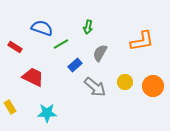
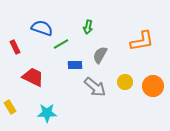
red rectangle: rotated 32 degrees clockwise
gray semicircle: moved 2 px down
blue rectangle: rotated 40 degrees clockwise
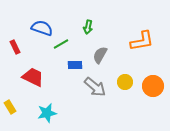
cyan star: rotated 12 degrees counterclockwise
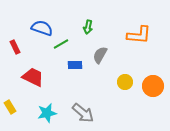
orange L-shape: moved 3 px left, 6 px up; rotated 15 degrees clockwise
gray arrow: moved 12 px left, 26 px down
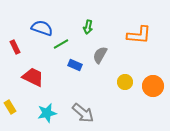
blue rectangle: rotated 24 degrees clockwise
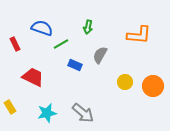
red rectangle: moved 3 px up
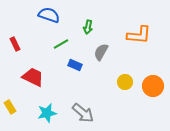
blue semicircle: moved 7 px right, 13 px up
gray semicircle: moved 1 px right, 3 px up
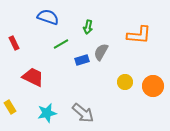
blue semicircle: moved 1 px left, 2 px down
red rectangle: moved 1 px left, 1 px up
blue rectangle: moved 7 px right, 5 px up; rotated 40 degrees counterclockwise
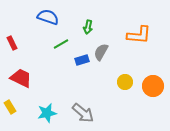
red rectangle: moved 2 px left
red trapezoid: moved 12 px left, 1 px down
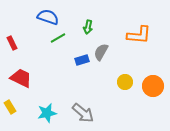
green line: moved 3 px left, 6 px up
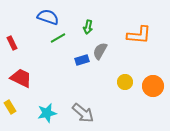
gray semicircle: moved 1 px left, 1 px up
